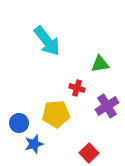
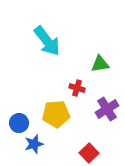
purple cross: moved 3 px down
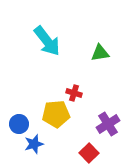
green triangle: moved 11 px up
red cross: moved 3 px left, 5 px down
purple cross: moved 1 px right, 15 px down
blue circle: moved 1 px down
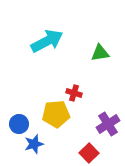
cyan arrow: rotated 80 degrees counterclockwise
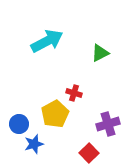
green triangle: rotated 18 degrees counterclockwise
yellow pentagon: moved 1 px left; rotated 24 degrees counterclockwise
purple cross: rotated 15 degrees clockwise
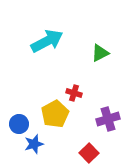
purple cross: moved 5 px up
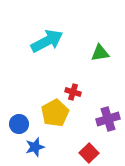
green triangle: rotated 18 degrees clockwise
red cross: moved 1 px left, 1 px up
yellow pentagon: moved 1 px up
blue star: moved 1 px right, 3 px down
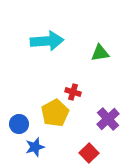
cyan arrow: rotated 24 degrees clockwise
purple cross: rotated 25 degrees counterclockwise
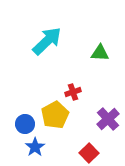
cyan arrow: rotated 40 degrees counterclockwise
green triangle: rotated 12 degrees clockwise
red cross: rotated 35 degrees counterclockwise
yellow pentagon: moved 2 px down
blue circle: moved 6 px right
blue star: rotated 18 degrees counterclockwise
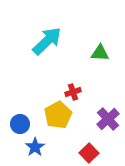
yellow pentagon: moved 3 px right
blue circle: moved 5 px left
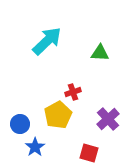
red square: rotated 30 degrees counterclockwise
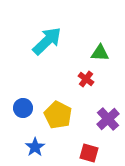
red cross: moved 13 px right, 13 px up; rotated 35 degrees counterclockwise
yellow pentagon: rotated 16 degrees counterclockwise
blue circle: moved 3 px right, 16 px up
